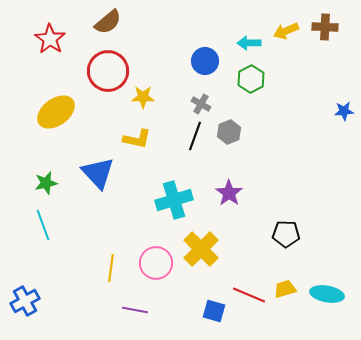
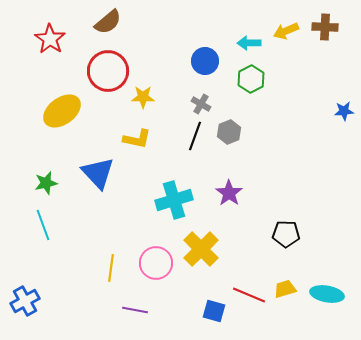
yellow ellipse: moved 6 px right, 1 px up
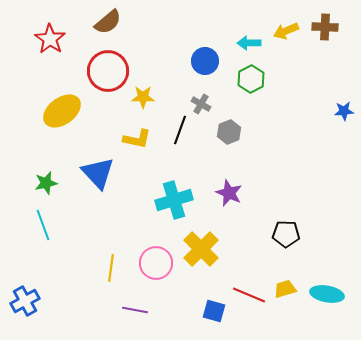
black line: moved 15 px left, 6 px up
purple star: rotated 12 degrees counterclockwise
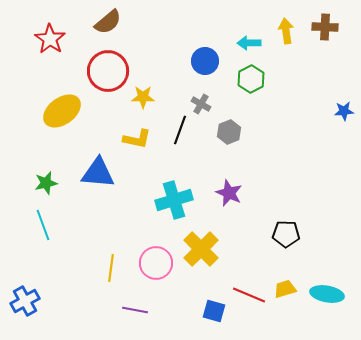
yellow arrow: rotated 105 degrees clockwise
blue triangle: rotated 42 degrees counterclockwise
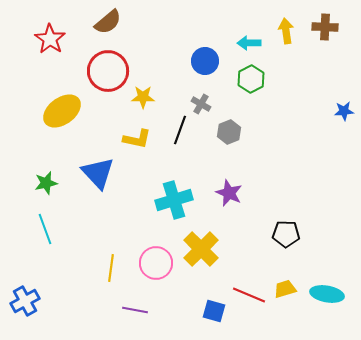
blue triangle: rotated 42 degrees clockwise
cyan line: moved 2 px right, 4 px down
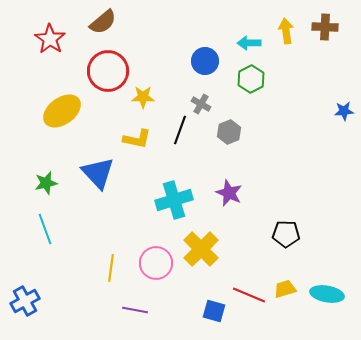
brown semicircle: moved 5 px left
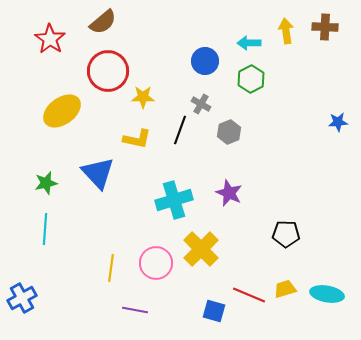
blue star: moved 6 px left, 11 px down
cyan line: rotated 24 degrees clockwise
blue cross: moved 3 px left, 3 px up
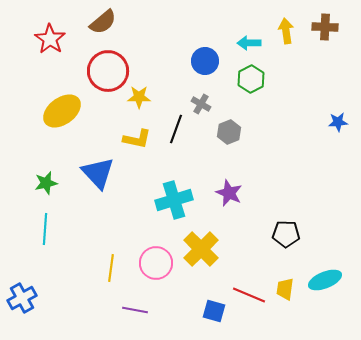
yellow star: moved 4 px left
black line: moved 4 px left, 1 px up
yellow trapezoid: rotated 65 degrees counterclockwise
cyan ellipse: moved 2 px left, 14 px up; rotated 32 degrees counterclockwise
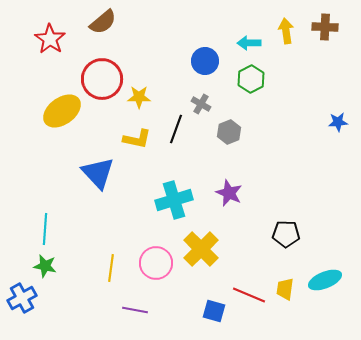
red circle: moved 6 px left, 8 px down
green star: moved 1 px left, 83 px down; rotated 25 degrees clockwise
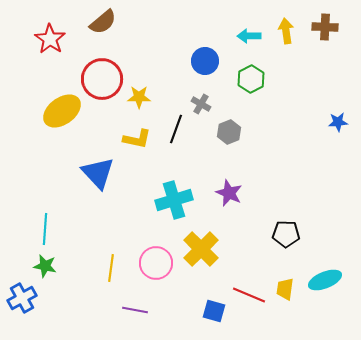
cyan arrow: moved 7 px up
